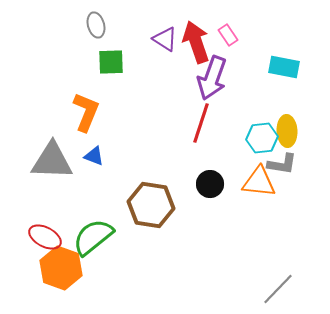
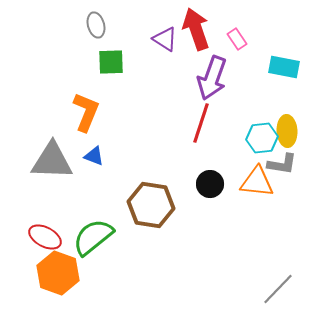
pink rectangle: moved 9 px right, 4 px down
red arrow: moved 13 px up
orange triangle: moved 2 px left
orange hexagon: moved 3 px left, 5 px down
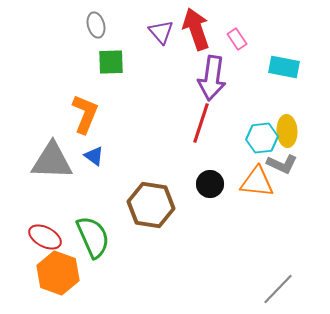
purple triangle: moved 4 px left, 7 px up; rotated 16 degrees clockwise
purple arrow: rotated 12 degrees counterclockwise
orange L-shape: moved 1 px left, 2 px down
blue triangle: rotated 15 degrees clockwise
gray L-shape: rotated 16 degrees clockwise
green semicircle: rotated 105 degrees clockwise
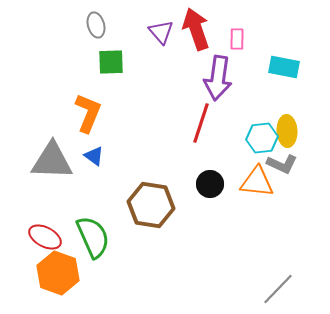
pink rectangle: rotated 35 degrees clockwise
purple arrow: moved 6 px right
orange L-shape: moved 3 px right, 1 px up
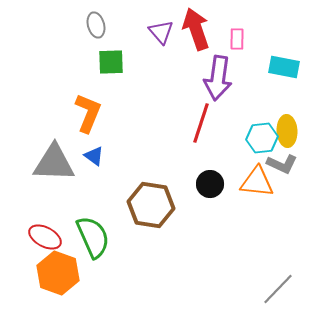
gray triangle: moved 2 px right, 2 px down
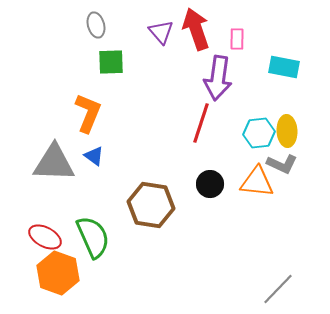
cyan hexagon: moved 3 px left, 5 px up
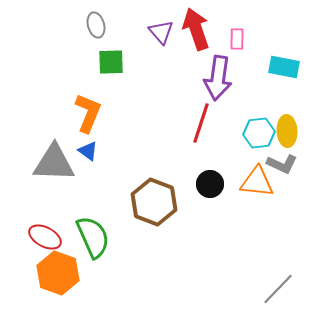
blue triangle: moved 6 px left, 5 px up
brown hexagon: moved 3 px right, 3 px up; rotated 12 degrees clockwise
